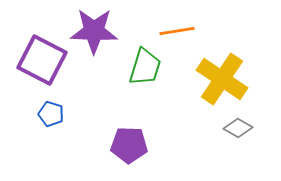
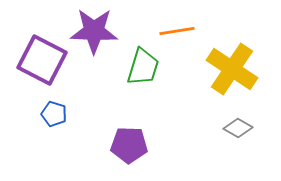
green trapezoid: moved 2 px left
yellow cross: moved 10 px right, 10 px up
blue pentagon: moved 3 px right
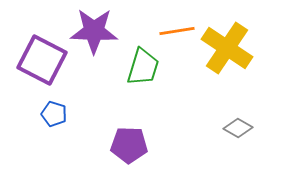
yellow cross: moved 5 px left, 21 px up
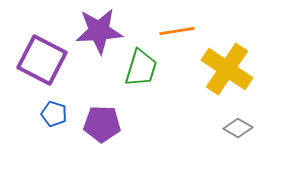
purple star: moved 5 px right; rotated 6 degrees counterclockwise
yellow cross: moved 21 px down
green trapezoid: moved 2 px left, 1 px down
purple pentagon: moved 27 px left, 21 px up
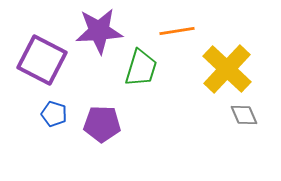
yellow cross: rotated 9 degrees clockwise
gray diamond: moved 6 px right, 13 px up; rotated 36 degrees clockwise
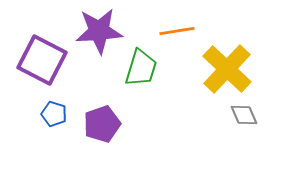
purple pentagon: rotated 21 degrees counterclockwise
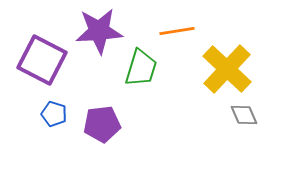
purple pentagon: rotated 12 degrees clockwise
